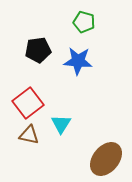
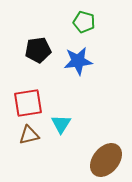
blue star: rotated 12 degrees counterclockwise
red square: rotated 28 degrees clockwise
brown triangle: rotated 25 degrees counterclockwise
brown ellipse: moved 1 px down
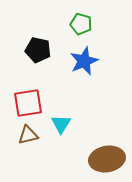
green pentagon: moved 3 px left, 2 px down
black pentagon: rotated 20 degrees clockwise
blue star: moved 6 px right; rotated 16 degrees counterclockwise
brown triangle: moved 1 px left
brown ellipse: moved 1 px right, 1 px up; rotated 40 degrees clockwise
